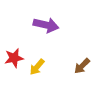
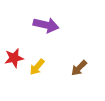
brown arrow: moved 3 px left, 2 px down
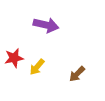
brown arrow: moved 2 px left, 6 px down
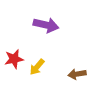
red star: moved 1 px down
brown arrow: rotated 36 degrees clockwise
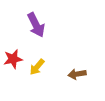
purple arrow: moved 10 px left; rotated 50 degrees clockwise
red star: moved 1 px left
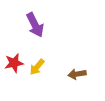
purple arrow: moved 1 px left
red star: moved 1 px right, 4 px down
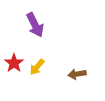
red star: rotated 24 degrees counterclockwise
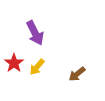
purple arrow: moved 8 px down
brown arrow: rotated 30 degrees counterclockwise
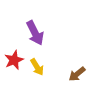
red star: moved 3 px up; rotated 12 degrees clockwise
yellow arrow: rotated 72 degrees counterclockwise
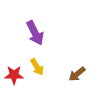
red star: moved 15 px down; rotated 24 degrees clockwise
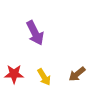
yellow arrow: moved 7 px right, 10 px down
red star: moved 1 px up
